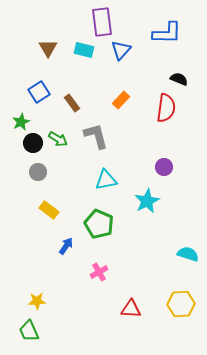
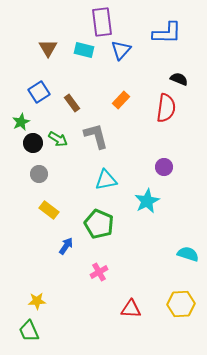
gray circle: moved 1 px right, 2 px down
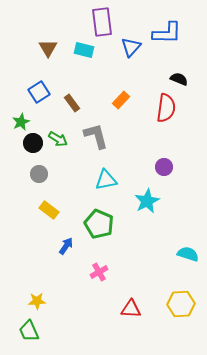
blue triangle: moved 10 px right, 3 px up
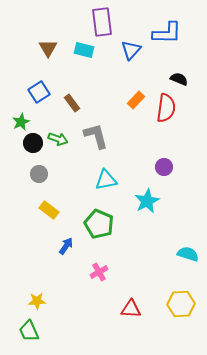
blue triangle: moved 3 px down
orange rectangle: moved 15 px right
green arrow: rotated 12 degrees counterclockwise
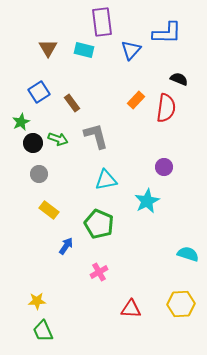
green trapezoid: moved 14 px right
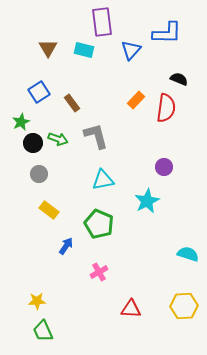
cyan triangle: moved 3 px left
yellow hexagon: moved 3 px right, 2 px down
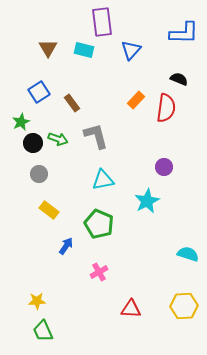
blue L-shape: moved 17 px right
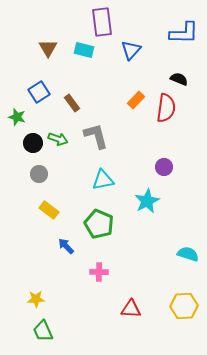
green star: moved 4 px left, 5 px up; rotated 30 degrees counterclockwise
blue arrow: rotated 78 degrees counterclockwise
pink cross: rotated 30 degrees clockwise
yellow star: moved 1 px left, 2 px up
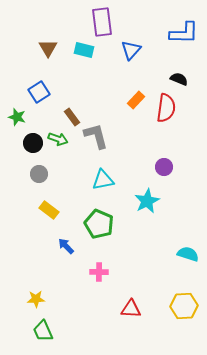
brown rectangle: moved 14 px down
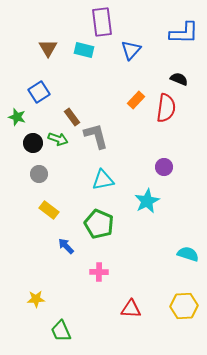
green trapezoid: moved 18 px right
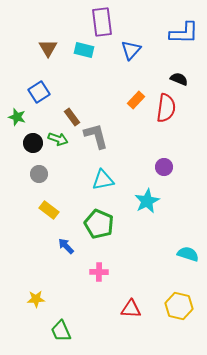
yellow hexagon: moved 5 px left; rotated 16 degrees clockwise
